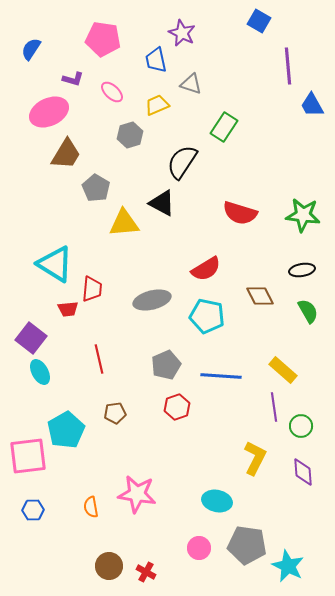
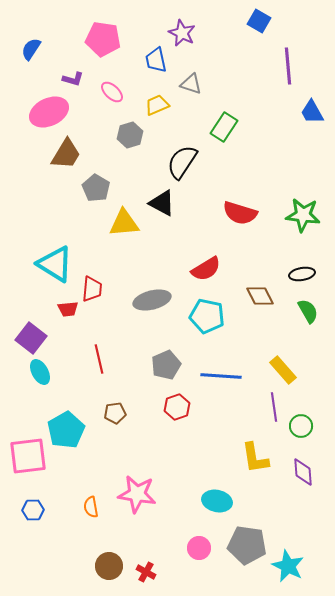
blue trapezoid at (312, 105): moved 7 px down
black ellipse at (302, 270): moved 4 px down
yellow rectangle at (283, 370): rotated 8 degrees clockwise
yellow L-shape at (255, 458): rotated 144 degrees clockwise
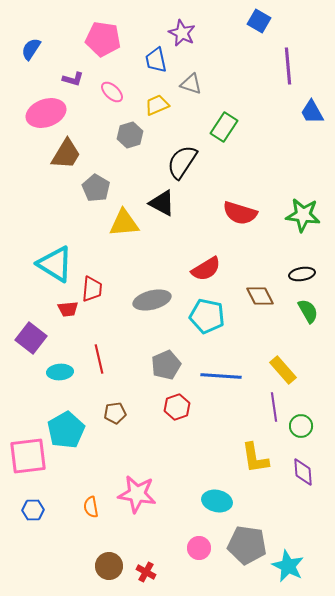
pink ellipse at (49, 112): moved 3 px left, 1 px down; rotated 6 degrees clockwise
cyan ellipse at (40, 372): moved 20 px right; rotated 65 degrees counterclockwise
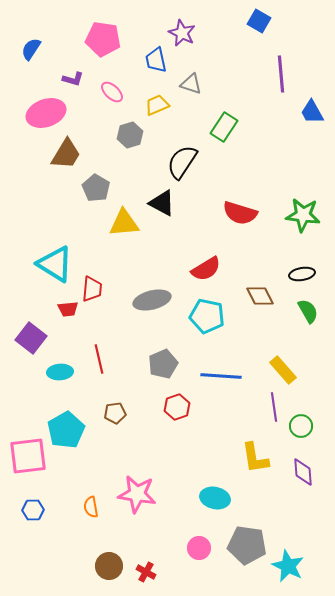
purple line at (288, 66): moved 7 px left, 8 px down
gray pentagon at (166, 365): moved 3 px left, 1 px up
cyan ellipse at (217, 501): moved 2 px left, 3 px up
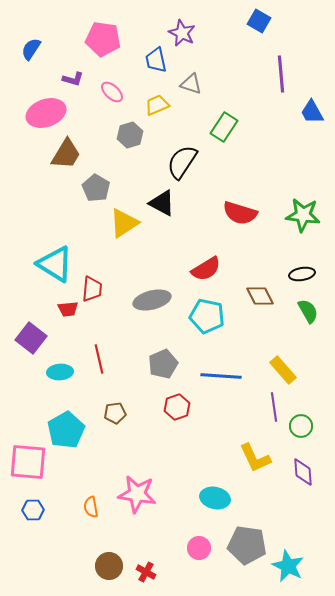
yellow triangle at (124, 223): rotated 28 degrees counterclockwise
pink square at (28, 456): moved 6 px down; rotated 12 degrees clockwise
yellow L-shape at (255, 458): rotated 16 degrees counterclockwise
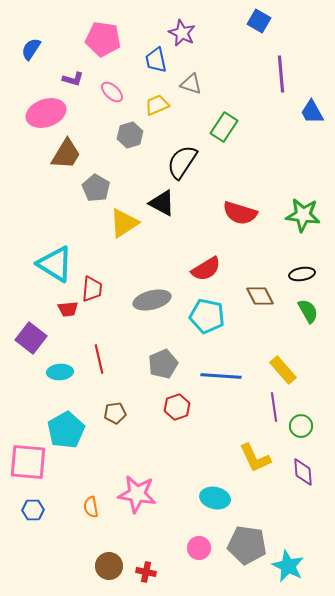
red cross at (146, 572): rotated 18 degrees counterclockwise
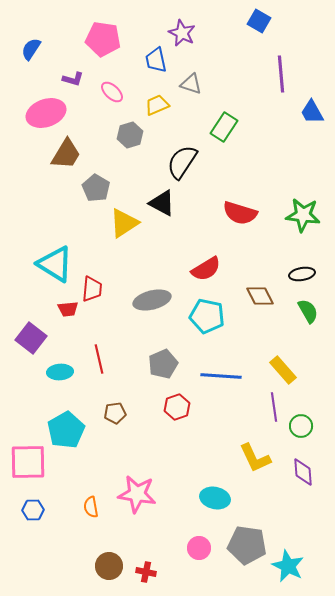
pink square at (28, 462): rotated 6 degrees counterclockwise
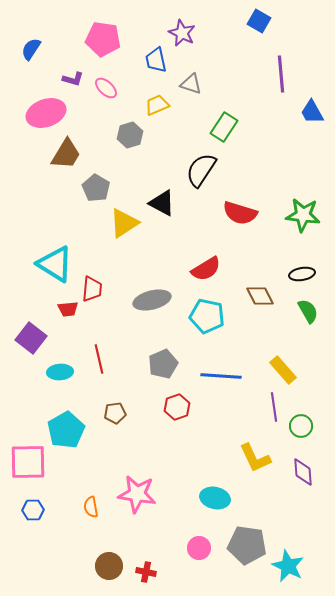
pink ellipse at (112, 92): moved 6 px left, 4 px up
black semicircle at (182, 162): moved 19 px right, 8 px down
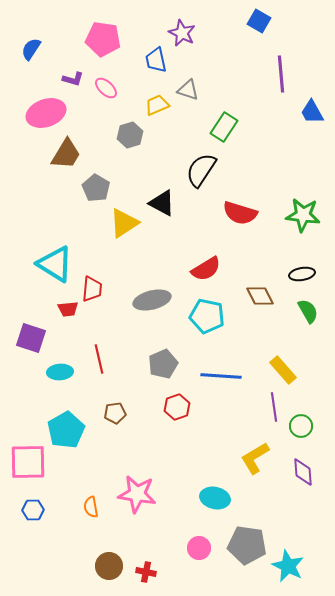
gray triangle at (191, 84): moved 3 px left, 6 px down
purple square at (31, 338): rotated 20 degrees counterclockwise
yellow L-shape at (255, 458): rotated 84 degrees clockwise
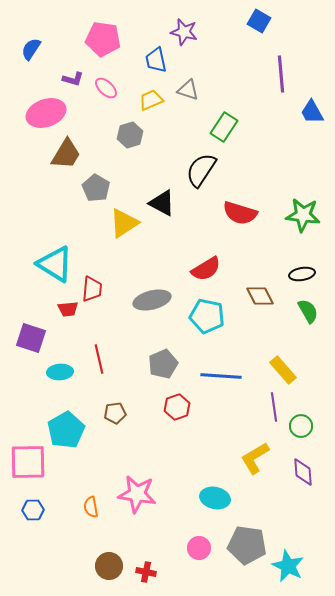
purple star at (182, 33): moved 2 px right, 1 px up; rotated 12 degrees counterclockwise
yellow trapezoid at (157, 105): moved 6 px left, 5 px up
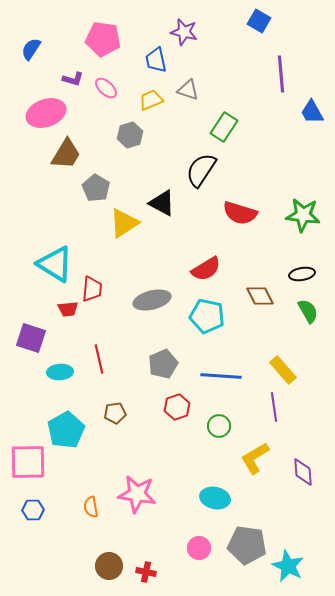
green circle at (301, 426): moved 82 px left
